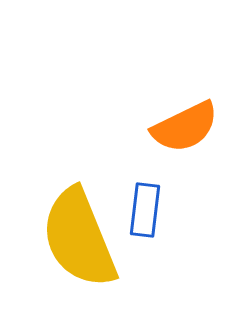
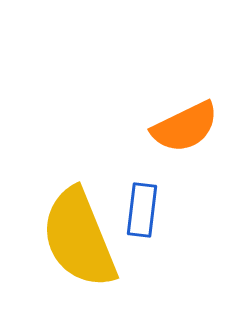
blue rectangle: moved 3 px left
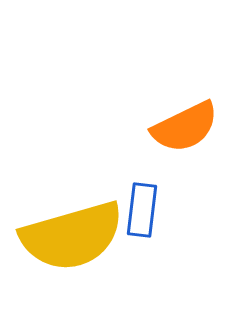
yellow semicircle: moved 7 px left, 2 px up; rotated 84 degrees counterclockwise
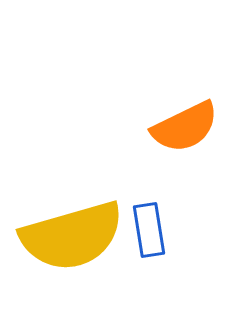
blue rectangle: moved 7 px right, 20 px down; rotated 16 degrees counterclockwise
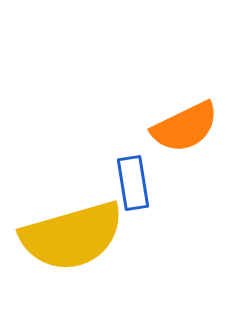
blue rectangle: moved 16 px left, 47 px up
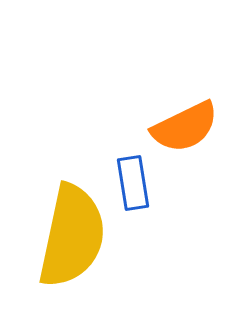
yellow semicircle: rotated 62 degrees counterclockwise
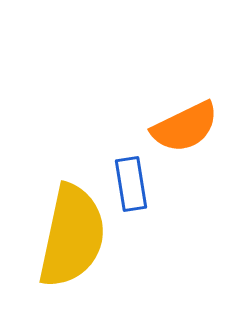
blue rectangle: moved 2 px left, 1 px down
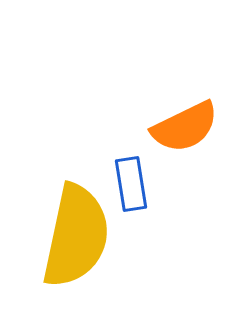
yellow semicircle: moved 4 px right
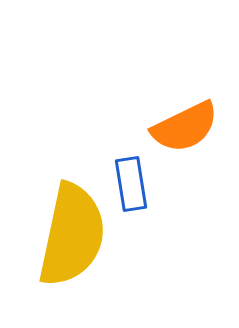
yellow semicircle: moved 4 px left, 1 px up
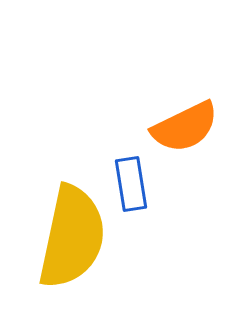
yellow semicircle: moved 2 px down
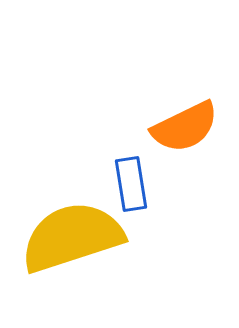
yellow semicircle: rotated 120 degrees counterclockwise
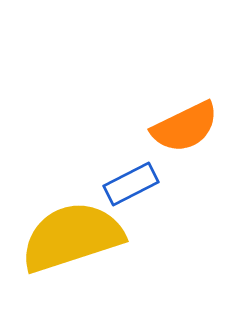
blue rectangle: rotated 72 degrees clockwise
